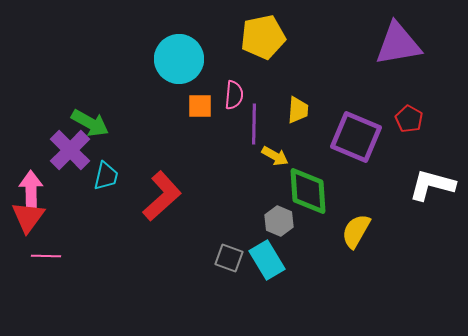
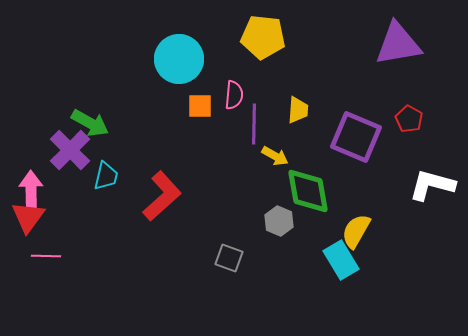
yellow pentagon: rotated 18 degrees clockwise
green diamond: rotated 6 degrees counterclockwise
cyan rectangle: moved 74 px right
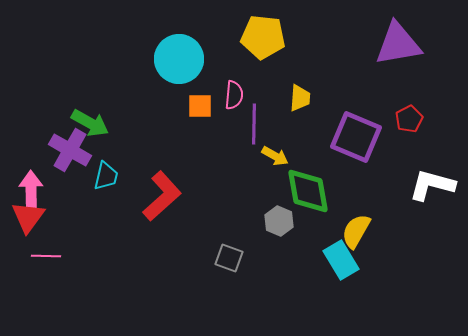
yellow trapezoid: moved 2 px right, 12 px up
red pentagon: rotated 16 degrees clockwise
purple cross: rotated 15 degrees counterclockwise
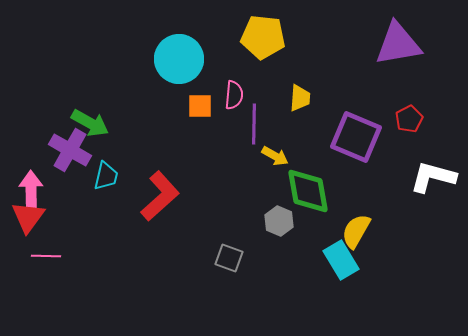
white L-shape: moved 1 px right, 8 px up
red L-shape: moved 2 px left
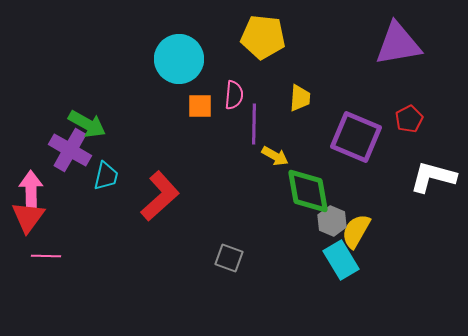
green arrow: moved 3 px left, 1 px down
gray hexagon: moved 53 px right
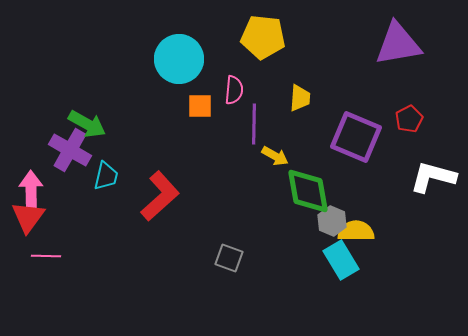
pink semicircle: moved 5 px up
yellow semicircle: rotated 60 degrees clockwise
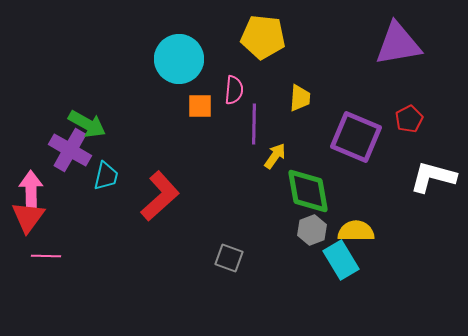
yellow arrow: rotated 84 degrees counterclockwise
gray hexagon: moved 20 px left, 9 px down; rotated 16 degrees clockwise
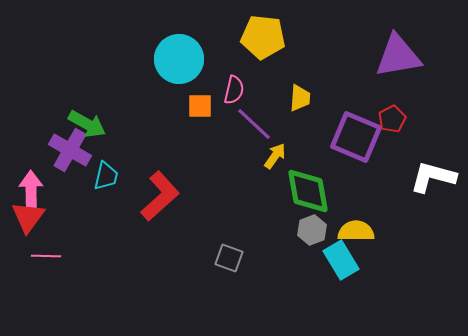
purple triangle: moved 12 px down
pink semicircle: rotated 8 degrees clockwise
red pentagon: moved 17 px left
purple line: rotated 48 degrees counterclockwise
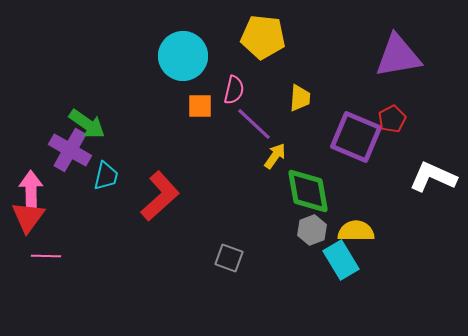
cyan circle: moved 4 px right, 3 px up
green arrow: rotated 6 degrees clockwise
white L-shape: rotated 9 degrees clockwise
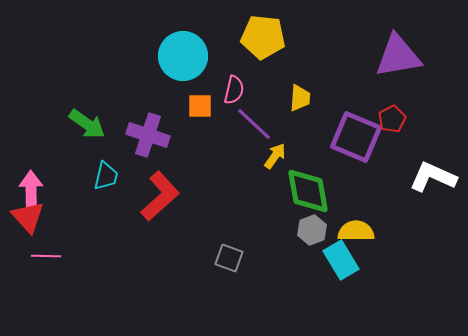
purple cross: moved 78 px right, 15 px up; rotated 12 degrees counterclockwise
red triangle: rotated 18 degrees counterclockwise
